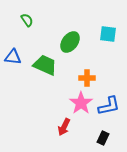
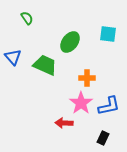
green semicircle: moved 2 px up
blue triangle: rotated 42 degrees clockwise
red arrow: moved 4 px up; rotated 66 degrees clockwise
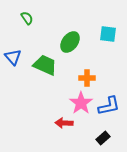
black rectangle: rotated 24 degrees clockwise
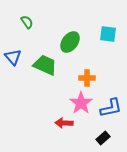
green semicircle: moved 4 px down
blue L-shape: moved 2 px right, 2 px down
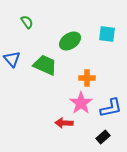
cyan square: moved 1 px left
green ellipse: moved 1 px up; rotated 20 degrees clockwise
blue triangle: moved 1 px left, 2 px down
black rectangle: moved 1 px up
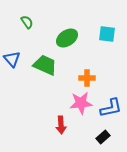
green ellipse: moved 3 px left, 3 px up
pink star: rotated 30 degrees clockwise
red arrow: moved 3 px left, 2 px down; rotated 96 degrees counterclockwise
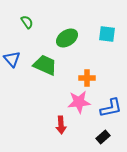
pink star: moved 2 px left, 1 px up
